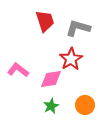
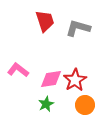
red star: moved 4 px right, 21 px down
green star: moved 5 px left, 2 px up
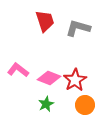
pink diamond: moved 2 px left, 1 px up; rotated 30 degrees clockwise
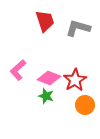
pink L-shape: rotated 80 degrees counterclockwise
green star: moved 8 px up; rotated 28 degrees counterclockwise
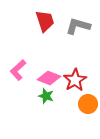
gray L-shape: moved 2 px up
orange circle: moved 3 px right, 1 px up
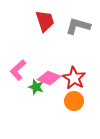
red star: moved 1 px left, 2 px up; rotated 10 degrees counterclockwise
green star: moved 10 px left, 9 px up
orange circle: moved 14 px left, 3 px up
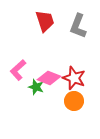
gray L-shape: rotated 85 degrees counterclockwise
red star: rotated 10 degrees counterclockwise
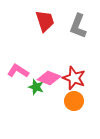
pink L-shape: moved 1 px down; rotated 75 degrees clockwise
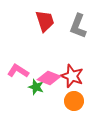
red star: moved 2 px left, 2 px up
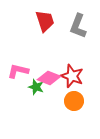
pink L-shape: rotated 20 degrees counterclockwise
